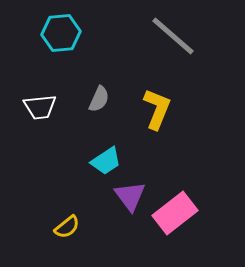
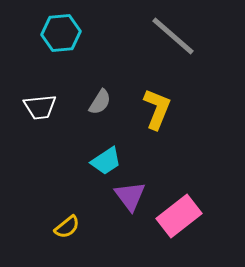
gray semicircle: moved 1 px right, 3 px down; rotated 8 degrees clockwise
pink rectangle: moved 4 px right, 3 px down
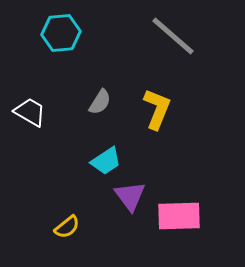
white trapezoid: moved 10 px left, 5 px down; rotated 144 degrees counterclockwise
pink rectangle: rotated 36 degrees clockwise
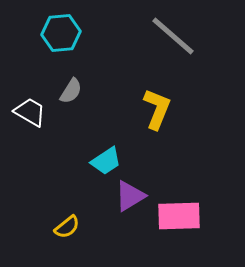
gray semicircle: moved 29 px left, 11 px up
purple triangle: rotated 36 degrees clockwise
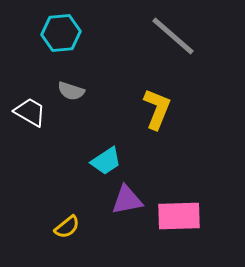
gray semicircle: rotated 76 degrees clockwise
purple triangle: moved 3 px left, 4 px down; rotated 20 degrees clockwise
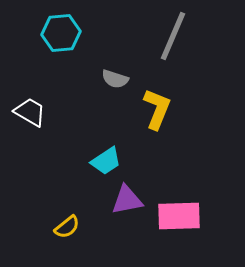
gray line: rotated 72 degrees clockwise
gray semicircle: moved 44 px right, 12 px up
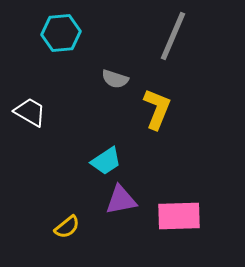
purple triangle: moved 6 px left
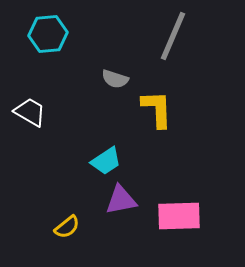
cyan hexagon: moved 13 px left, 1 px down
yellow L-shape: rotated 24 degrees counterclockwise
